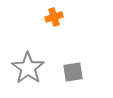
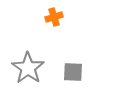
gray square: rotated 10 degrees clockwise
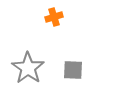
gray square: moved 2 px up
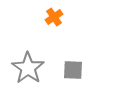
orange cross: rotated 18 degrees counterclockwise
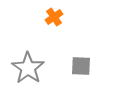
gray square: moved 8 px right, 4 px up
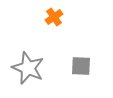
gray star: rotated 12 degrees counterclockwise
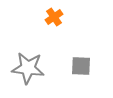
gray star: rotated 16 degrees counterclockwise
